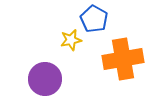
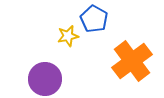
yellow star: moved 3 px left, 4 px up
orange cross: moved 9 px right, 2 px down; rotated 27 degrees counterclockwise
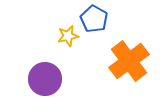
orange cross: moved 3 px left
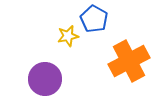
orange cross: rotated 9 degrees clockwise
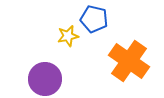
blue pentagon: rotated 16 degrees counterclockwise
orange cross: rotated 27 degrees counterclockwise
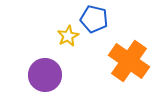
yellow star: rotated 15 degrees counterclockwise
purple circle: moved 4 px up
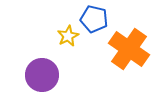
orange cross: moved 12 px up
purple circle: moved 3 px left
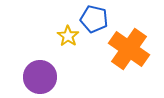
yellow star: rotated 10 degrees counterclockwise
purple circle: moved 2 px left, 2 px down
